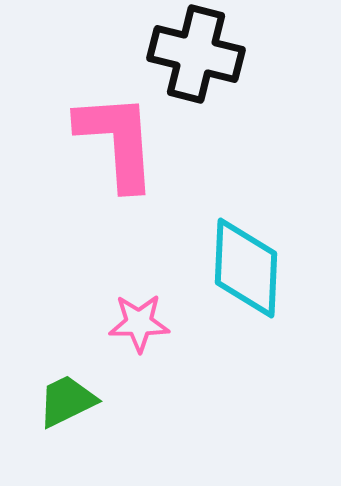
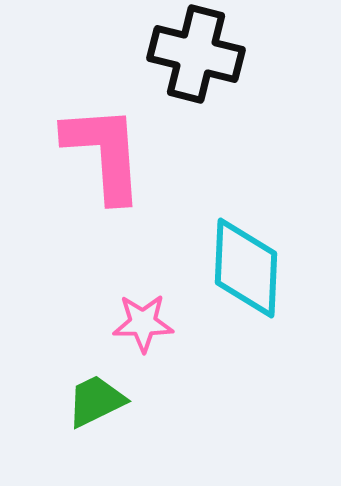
pink L-shape: moved 13 px left, 12 px down
pink star: moved 4 px right
green trapezoid: moved 29 px right
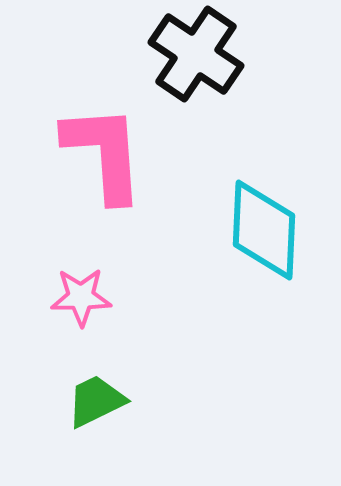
black cross: rotated 20 degrees clockwise
cyan diamond: moved 18 px right, 38 px up
pink star: moved 62 px left, 26 px up
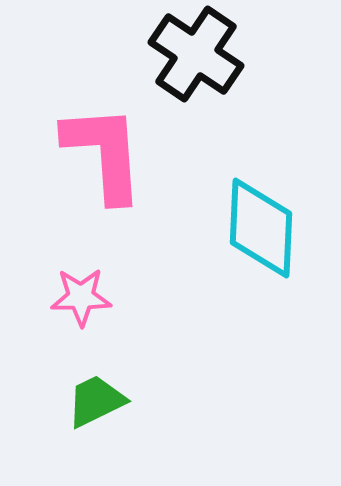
cyan diamond: moved 3 px left, 2 px up
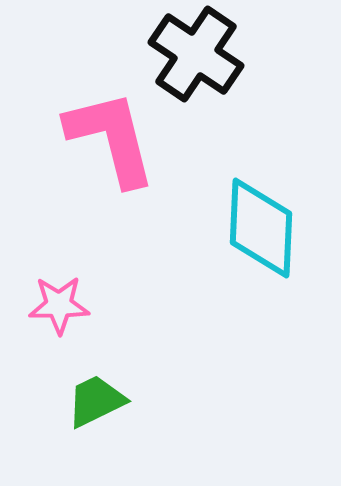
pink L-shape: moved 7 px right, 15 px up; rotated 10 degrees counterclockwise
pink star: moved 22 px left, 8 px down
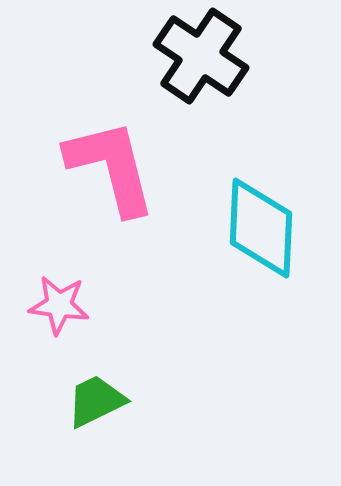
black cross: moved 5 px right, 2 px down
pink L-shape: moved 29 px down
pink star: rotated 8 degrees clockwise
